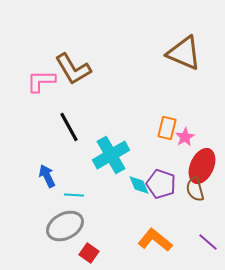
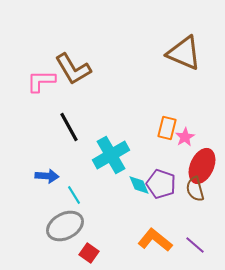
blue arrow: rotated 120 degrees clockwise
cyan line: rotated 54 degrees clockwise
purple line: moved 13 px left, 3 px down
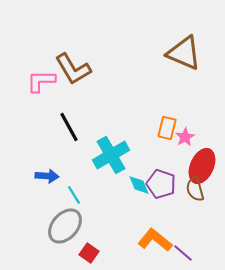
gray ellipse: rotated 21 degrees counterclockwise
purple line: moved 12 px left, 8 px down
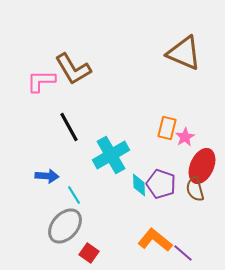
cyan diamond: rotated 20 degrees clockwise
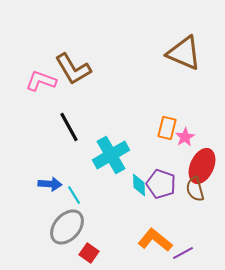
pink L-shape: rotated 20 degrees clockwise
blue arrow: moved 3 px right, 8 px down
gray ellipse: moved 2 px right, 1 px down
purple line: rotated 70 degrees counterclockwise
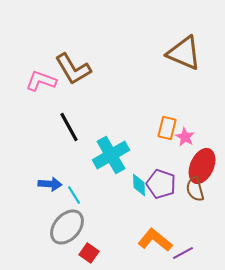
pink star: rotated 12 degrees counterclockwise
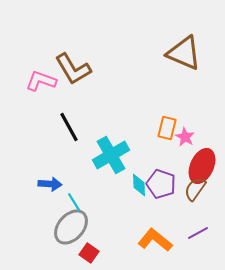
brown semicircle: rotated 50 degrees clockwise
cyan line: moved 7 px down
gray ellipse: moved 4 px right
purple line: moved 15 px right, 20 px up
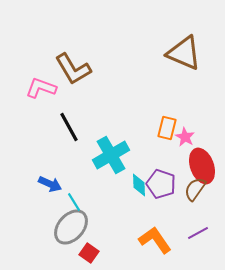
pink L-shape: moved 7 px down
red ellipse: rotated 44 degrees counterclockwise
blue arrow: rotated 20 degrees clockwise
orange L-shape: rotated 16 degrees clockwise
